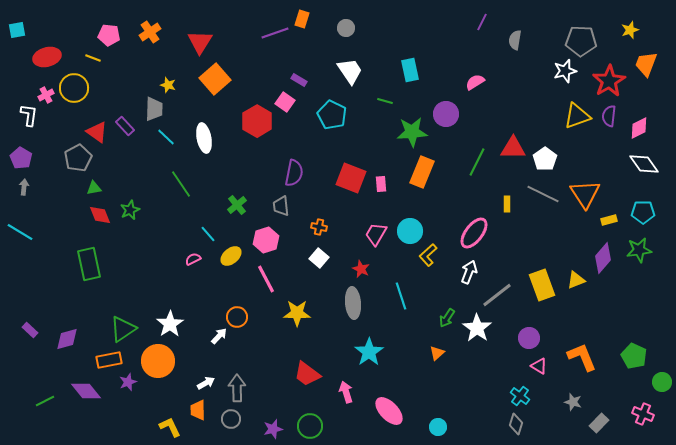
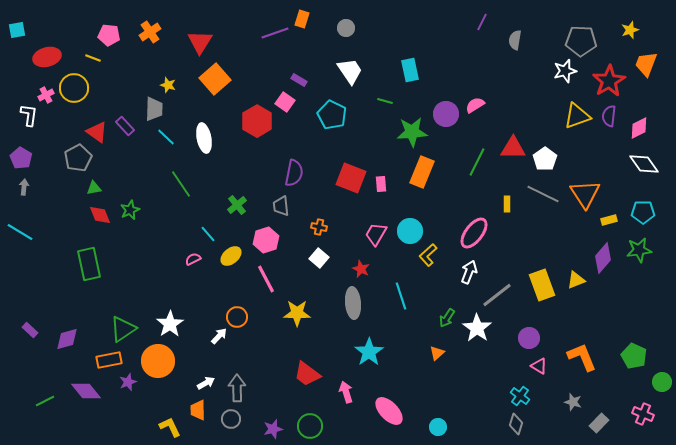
pink semicircle at (475, 82): moved 23 px down
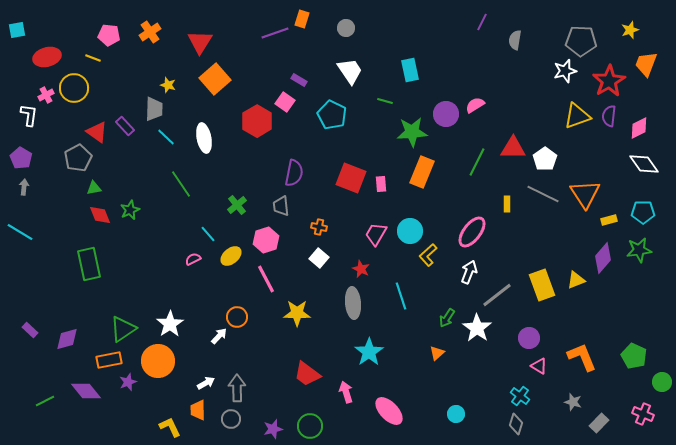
pink ellipse at (474, 233): moved 2 px left, 1 px up
cyan circle at (438, 427): moved 18 px right, 13 px up
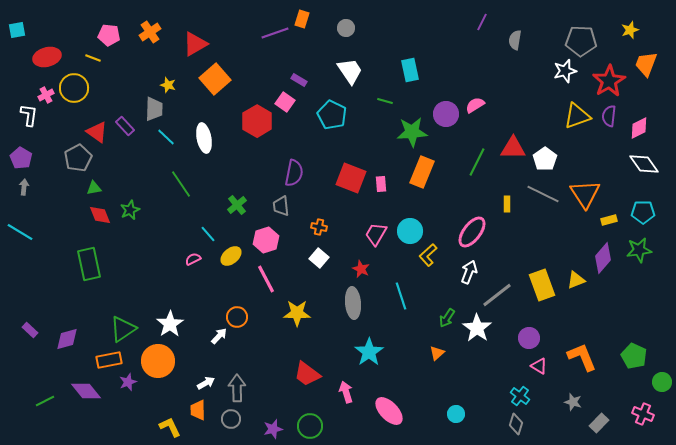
red triangle at (200, 42): moved 5 px left, 2 px down; rotated 28 degrees clockwise
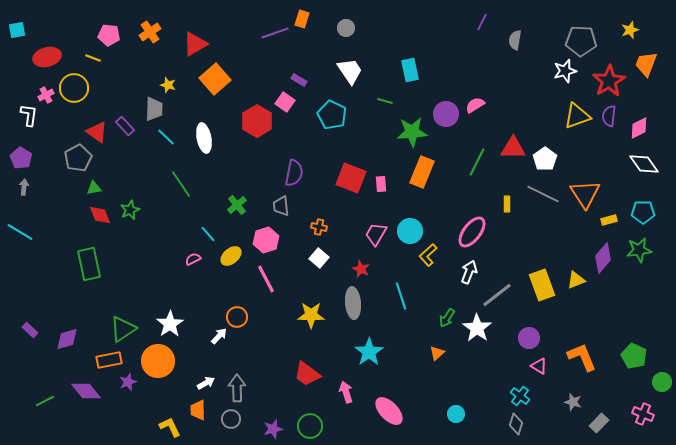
yellow star at (297, 313): moved 14 px right, 2 px down
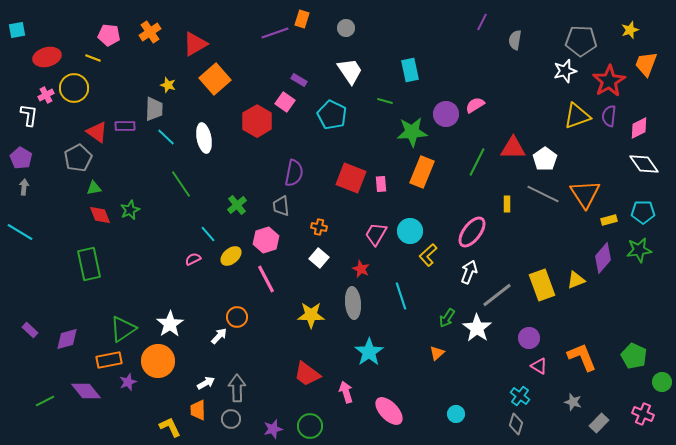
purple rectangle at (125, 126): rotated 48 degrees counterclockwise
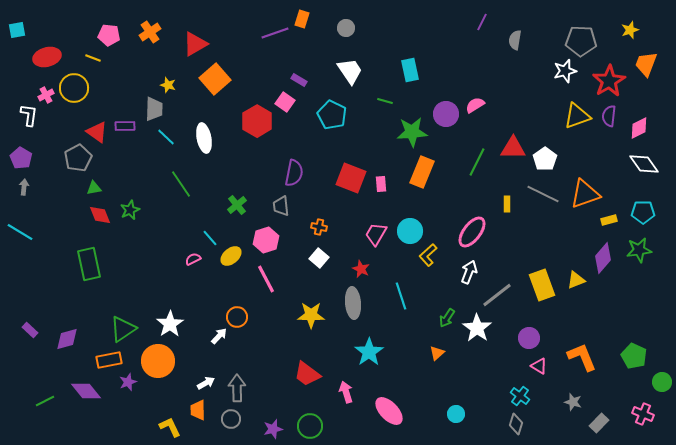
orange triangle at (585, 194): rotated 44 degrees clockwise
cyan line at (208, 234): moved 2 px right, 4 px down
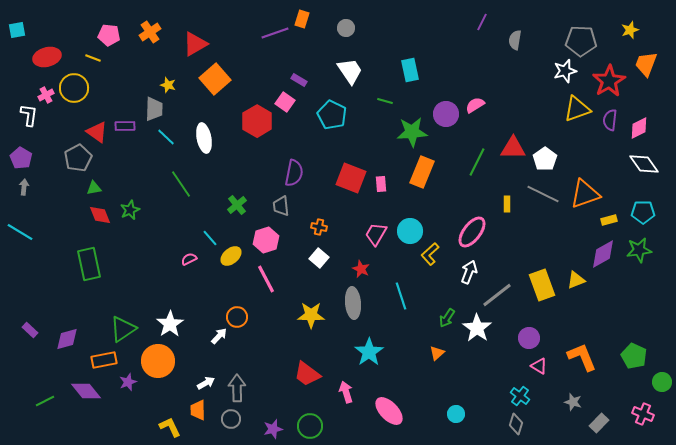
yellow triangle at (577, 116): moved 7 px up
purple semicircle at (609, 116): moved 1 px right, 4 px down
yellow L-shape at (428, 255): moved 2 px right, 1 px up
purple diamond at (603, 258): moved 4 px up; rotated 20 degrees clockwise
pink semicircle at (193, 259): moved 4 px left
orange rectangle at (109, 360): moved 5 px left
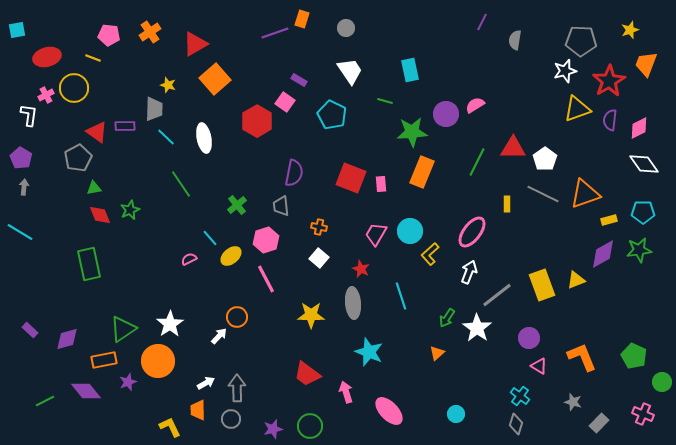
cyan star at (369, 352): rotated 16 degrees counterclockwise
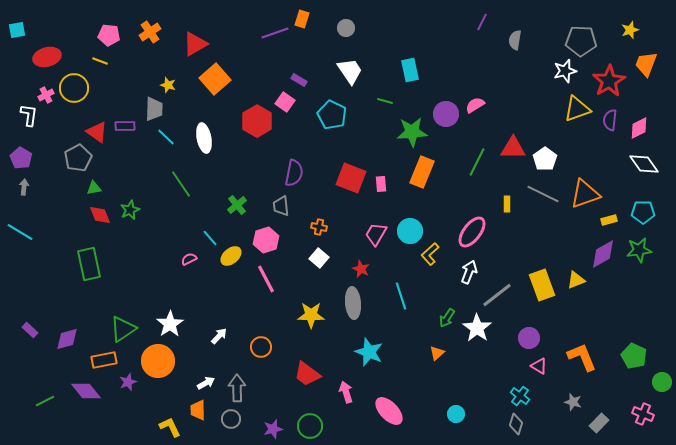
yellow line at (93, 58): moved 7 px right, 3 px down
orange circle at (237, 317): moved 24 px right, 30 px down
